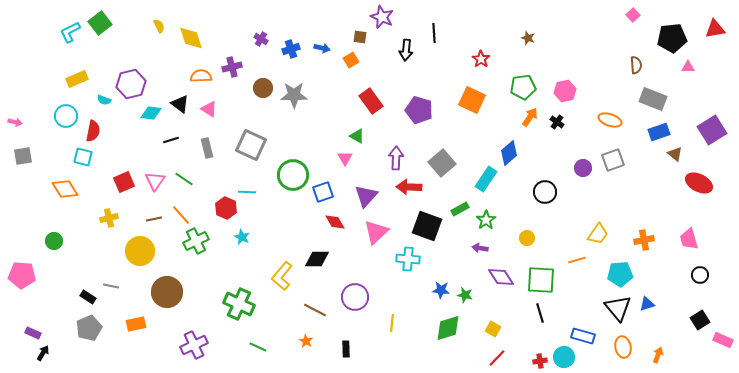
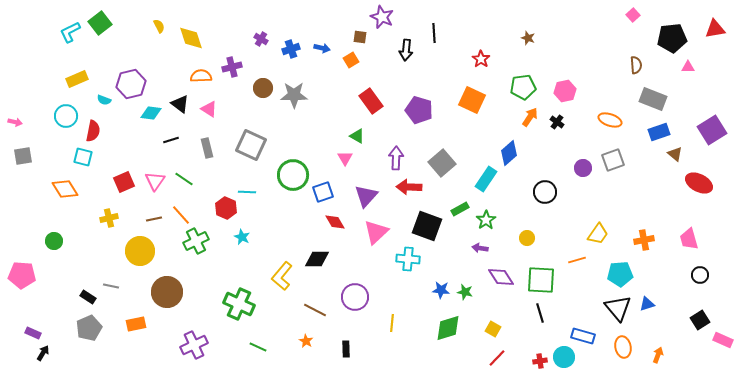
green star at (465, 295): moved 3 px up
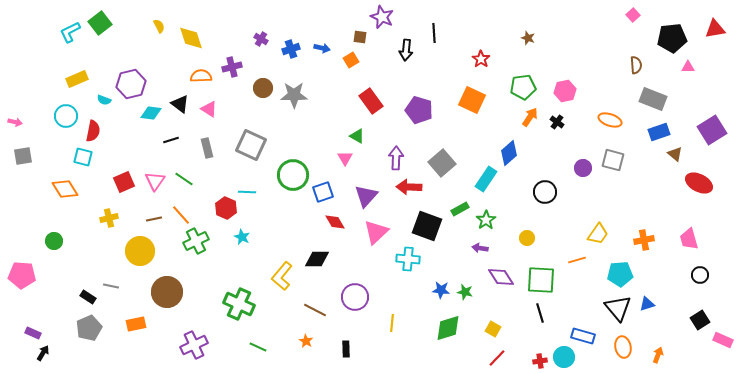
gray square at (613, 160): rotated 35 degrees clockwise
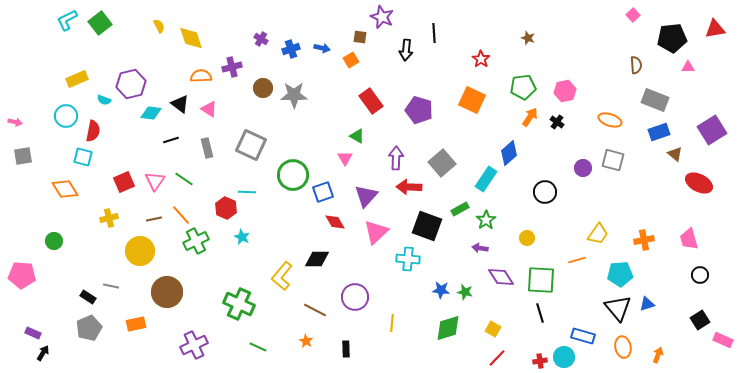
cyan L-shape at (70, 32): moved 3 px left, 12 px up
gray rectangle at (653, 99): moved 2 px right, 1 px down
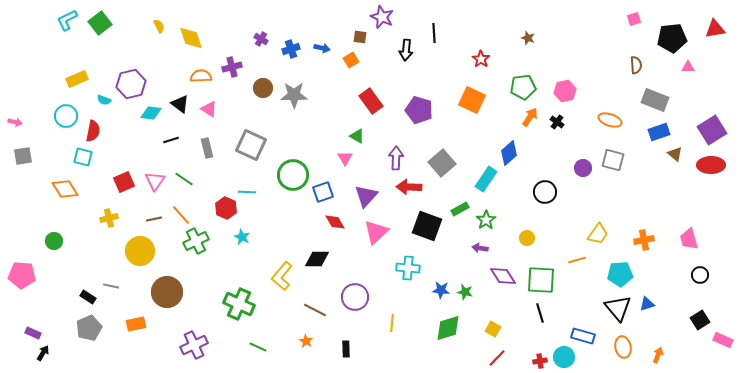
pink square at (633, 15): moved 1 px right, 4 px down; rotated 24 degrees clockwise
red ellipse at (699, 183): moved 12 px right, 18 px up; rotated 28 degrees counterclockwise
cyan cross at (408, 259): moved 9 px down
purple diamond at (501, 277): moved 2 px right, 1 px up
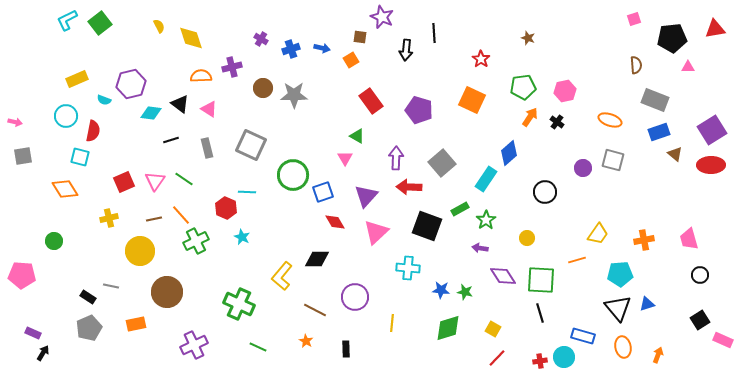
cyan square at (83, 157): moved 3 px left
